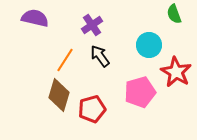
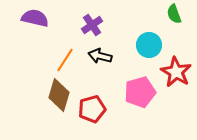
black arrow: rotated 40 degrees counterclockwise
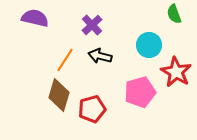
purple cross: rotated 10 degrees counterclockwise
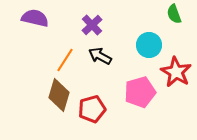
black arrow: rotated 15 degrees clockwise
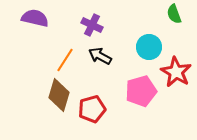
purple cross: rotated 20 degrees counterclockwise
cyan circle: moved 2 px down
pink pentagon: moved 1 px right, 1 px up
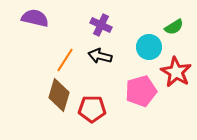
green semicircle: moved 13 px down; rotated 102 degrees counterclockwise
purple cross: moved 9 px right
black arrow: rotated 15 degrees counterclockwise
red pentagon: rotated 16 degrees clockwise
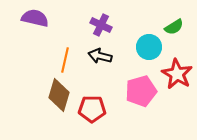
orange line: rotated 20 degrees counterclockwise
red star: moved 1 px right, 2 px down
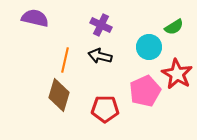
pink pentagon: moved 4 px right; rotated 8 degrees counterclockwise
red pentagon: moved 13 px right
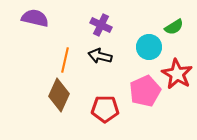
brown diamond: rotated 8 degrees clockwise
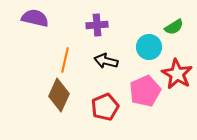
purple cross: moved 4 px left; rotated 30 degrees counterclockwise
black arrow: moved 6 px right, 5 px down
red pentagon: moved 2 px up; rotated 24 degrees counterclockwise
